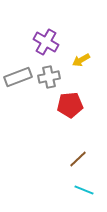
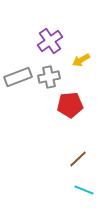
purple cross: moved 4 px right, 1 px up; rotated 25 degrees clockwise
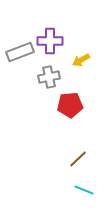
purple cross: rotated 35 degrees clockwise
gray rectangle: moved 2 px right, 25 px up
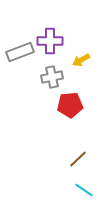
gray cross: moved 3 px right
cyan line: rotated 12 degrees clockwise
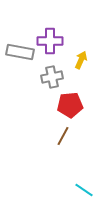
gray rectangle: rotated 32 degrees clockwise
yellow arrow: rotated 144 degrees clockwise
brown line: moved 15 px left, 23 px up; rotated 18 degrees counterclockwise
